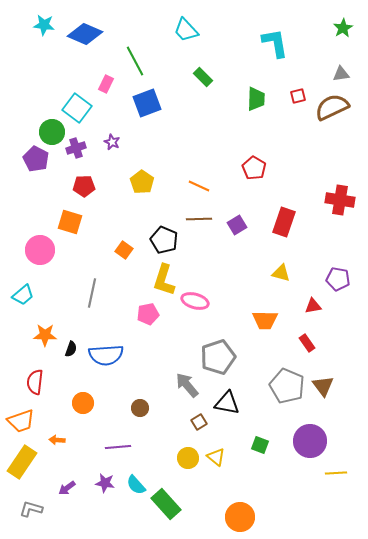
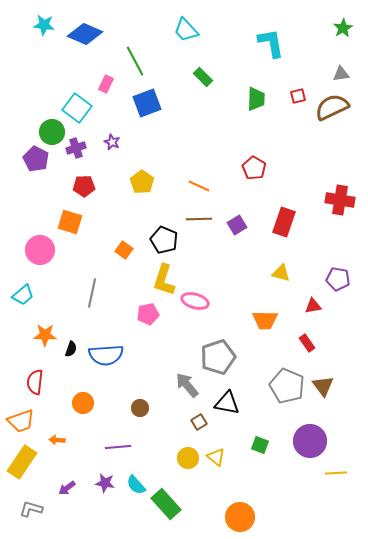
cyan L-shape at (275, 43): moved 4 px left
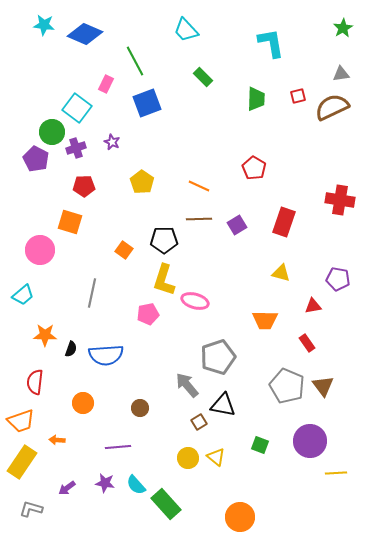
black pentagon at (164, 240): rotated 24 degrees counterclockwise
black triangle at (227, 403): moved 4 px left, 2 px down
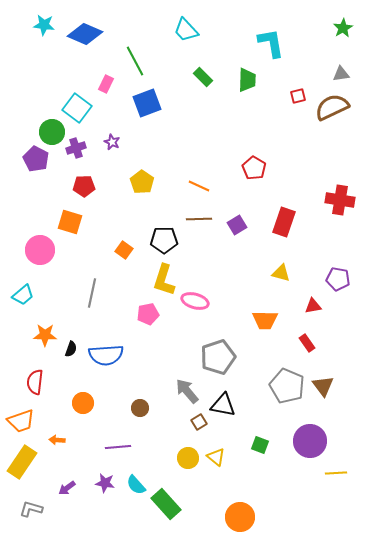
green trapezoid at (256, 99): moved 9 px left, 19 px up
gray arrow at (187, 385): moved 6 px down
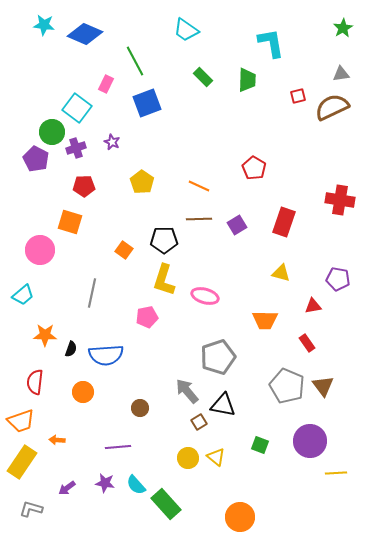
cyan trapezoid at (186, 30): rotated 12 degrees counterclockwise
pink ellipse at (195, 301): moved 10 px right, 5 px up
pink pentagon at (148, 314): moved 1 px left, 3 px down
orange circle at (83, 403): moved 11 px up
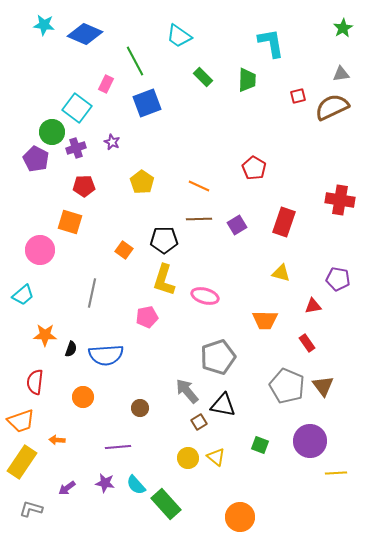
cyan trapezoid at (186, 30): moved 7 px left, 6 px down
orange circle at (83, 392): moved 5 px down
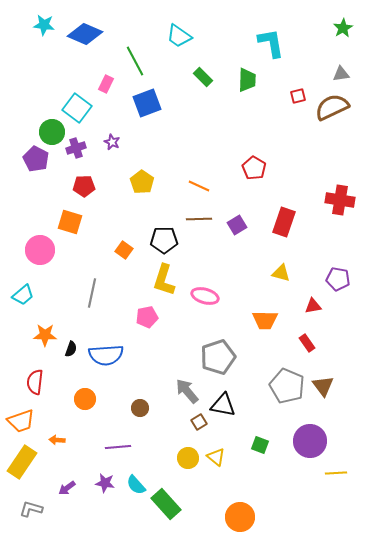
orange circle at (83, 397): moved 2 px right, 2 px down
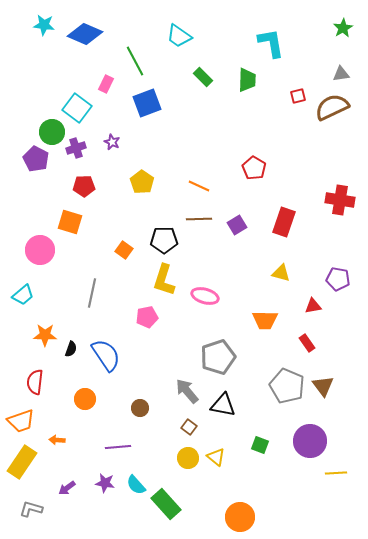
blue semicircle at (106, 355): rotated 120 degrees counterclockwise
brown square at (199, 422): moved 10 px left, 5 px down; rotated 21 degrees counterclockwise
